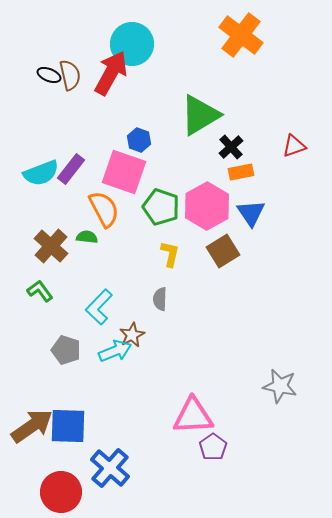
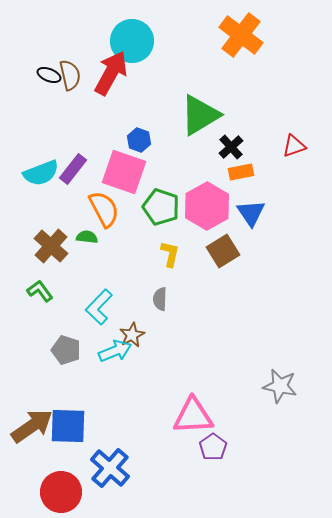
cyan circle: moved 3 px up
purple rectangle: moved 2 px right
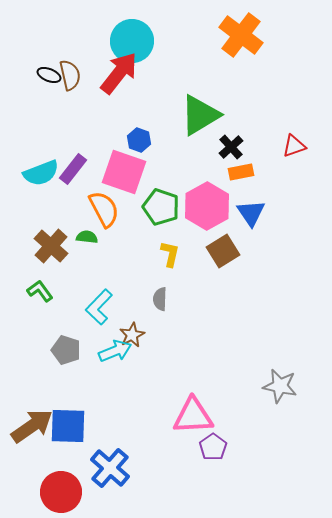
red arrow: moved 8 px right; rotated 9 degrees clockwise
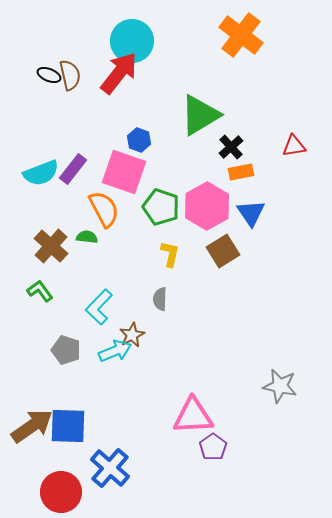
red triangle: rotated 10 degrees clockwise
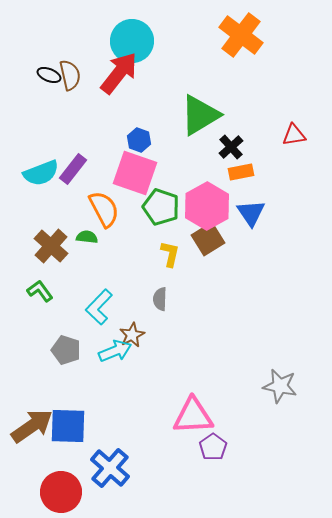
red triangle: moved 11 px up
pink square: moved 11 px right, 1 px down
brown square: moved 15 px left, 12 px up
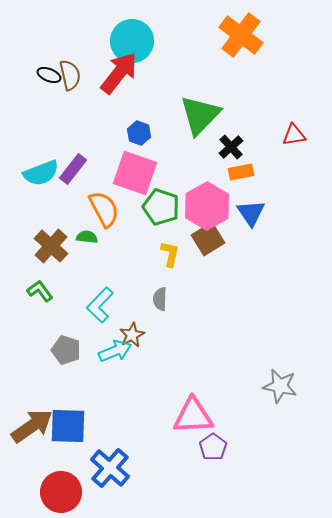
green triangle: rotated 15 degrees counterclockwise
blue hexagon: moved 7 px up
cyan L-shape: moved 1 px right, 2 px up
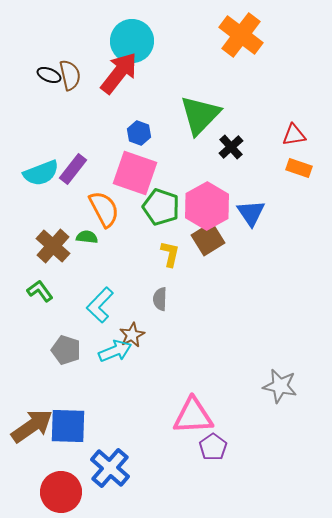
orange rectangle: moved 58 px right, 4 px up; rotated 30 degrees clockwise
brown cross: moved 2 px right
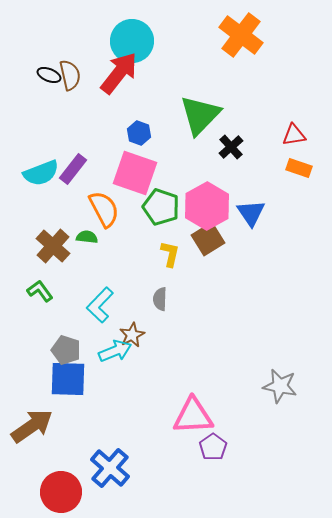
blue square: moved 47 px up
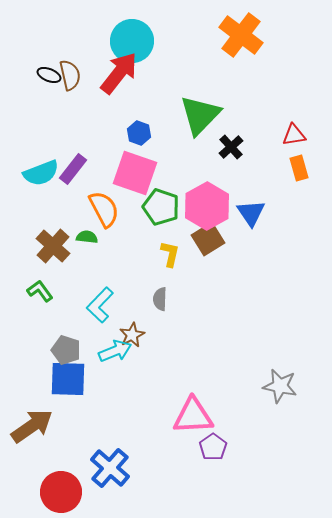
orange rectangle: rotated 55 degrees clockwise
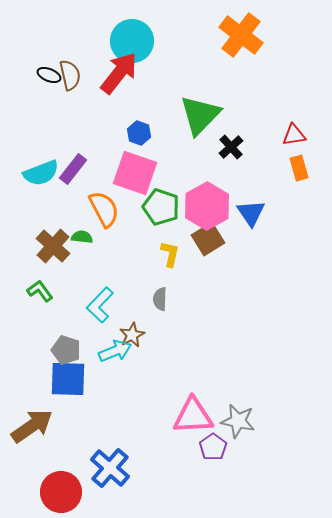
green semicircle: moved 5 px left
gray star: moved 42 px left, 35 px down
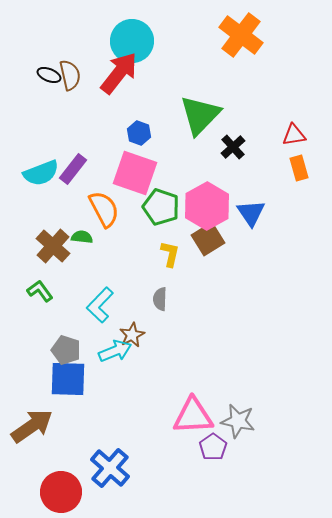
black cross: moved 2 px right
